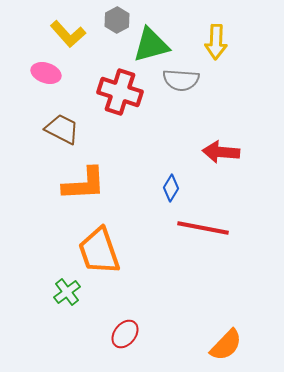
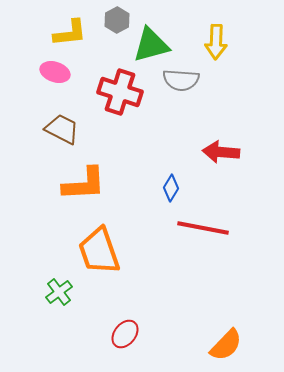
yellow L-shape: moved 2 px right, 1 px up; rotated 54 degrees counterclockwise
pink ellipse: moved 9 px right, 1 px up
green cross: moved 8 px left
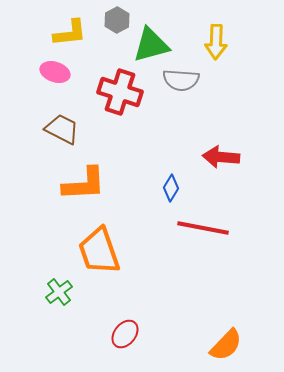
red arrow: moved 5 px down
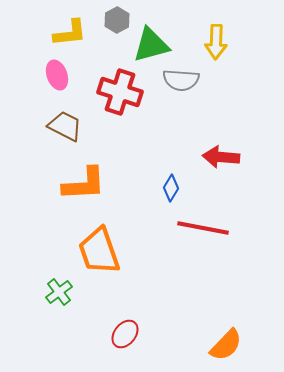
pink ellipse: moved 2 px right, 3 px down; rotated 52 degrees clockwise
brown trapezoid: moved 3 px right, 3 px up
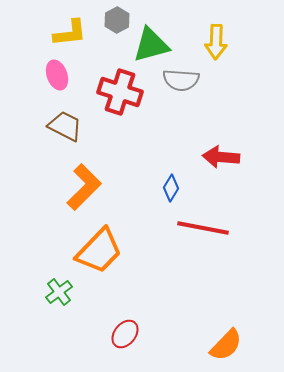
orange L-shape: moved 3 px down; rotated 42 degrees counterclockwise
orange trapezoid: rotated 117 degrees counterclockwise
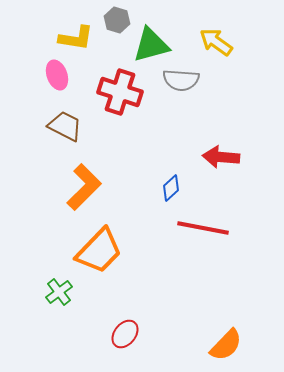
gray hexagon: rotated 15 degrees counterclockwise
yellow L-shape: moved 6 px right, 5 px down; rotated 15 degrees clockwise
yellow arrow: rotated 124 degrees clockwise
blue diamond: rotated 16 degrees clockwise
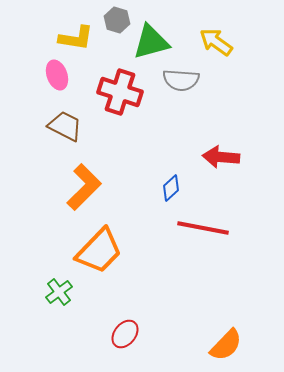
green triangle: moved 3 px up
